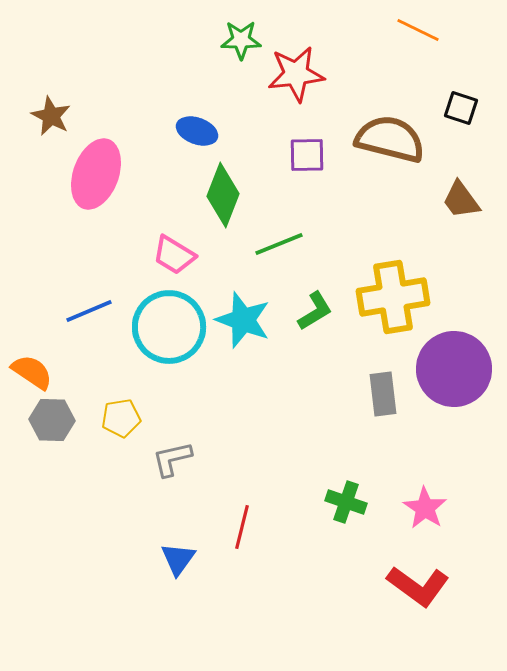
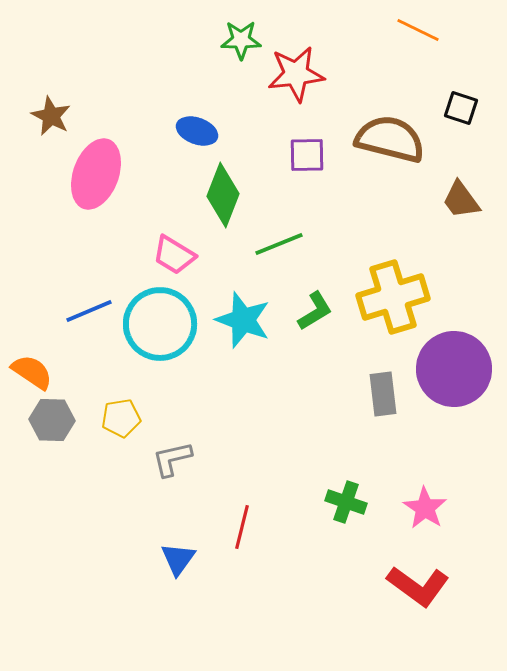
yellow cross: rotated 8 degrees counterclockwise
cyan circle: moved 9 px left, 3 px up
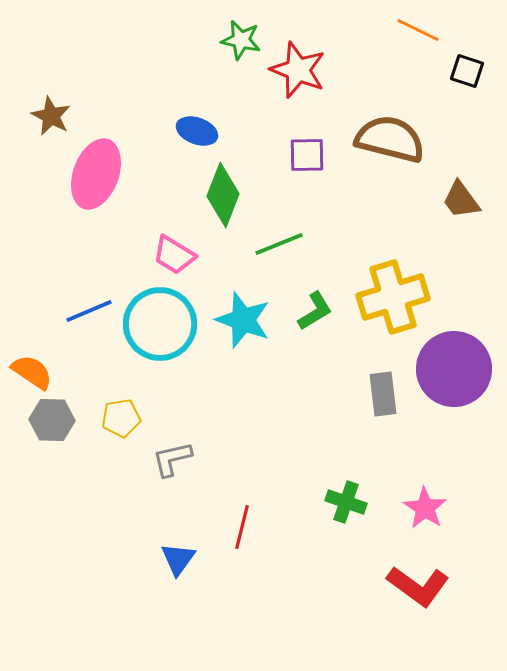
green star: rotated 12 degrees clockwise
red star: moved 2 px right, 4 px up; rotated 28 degrees clockwise
black square: moved 6 px right, 37 px up
